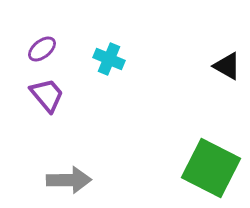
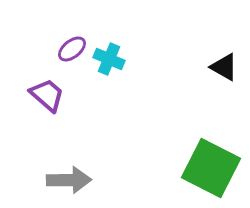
purple ellipse: moved 30 px right
black triangle: moved 3 px left, 1 px down
purple trapezoid: rotated 9 degrees counterclockwise
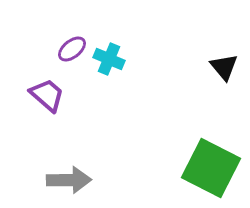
black triangle: rotated 20 degrees clockwise
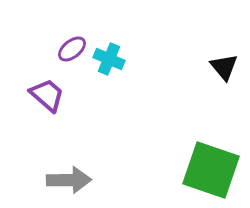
green square: moved 2 px down; rotated 8 degrees counterclockwise
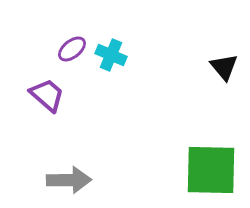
cyan cross: moved 2 px right, 4 px up
green square: rotated 18 degrees counterclockwise
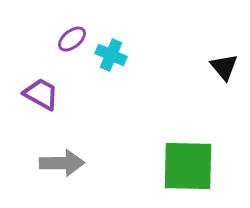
purple ellipse: moved 10 px up
purple trapezoid: moved 6 px left, 1 px up; rotated 12 degrees counterclockwise
green square: moved 23 px left, 4 px up
gray arrow: moved 7 px left, 17 px up
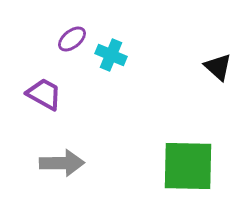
black triangle: moved 6 px left; rotated 8 degrees counterclockwise
purple trapezoid: moved 3 px right
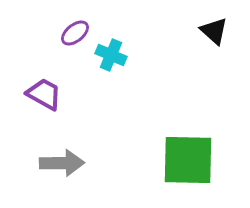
purple ellipse: moved 3 px right, 6 px up
black triangle: moved 4 px left, 36 px up
green square: moved 6 px up
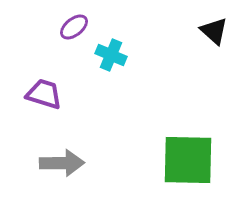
purple ellipse: moved 1 px left, 6 px up
purple trapezoid: rotated 12 degrees counterclockwise
